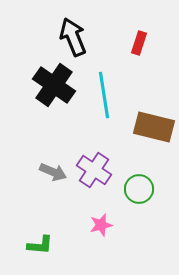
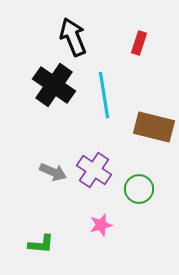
green L-shape: moved 1 px right, 1 px up
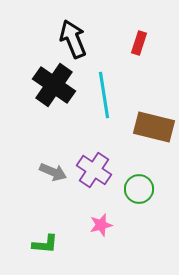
black arrow: moved 2 px down
green L-shape: moved 4 px right
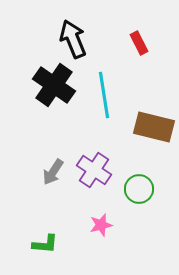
red rectangle: rotated 45 degrees counterclockwise
gray arrow: rotated 100 degrees clockwise
